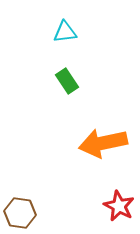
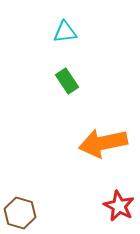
brown hexagon: rotated 8 degrees clockwise
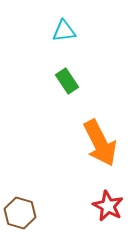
cyan triangle: moved 1 px left, 1 px up
orange arrow: moved 3 px left; rotated 105 degrees counterclockwise
red star: moved 11 px left
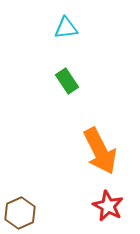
cyan triangle: moved 2 px right, 3 px up
orange arrow: moved 8 px down
brown hexagon: rotated 20 degrees clockwise
